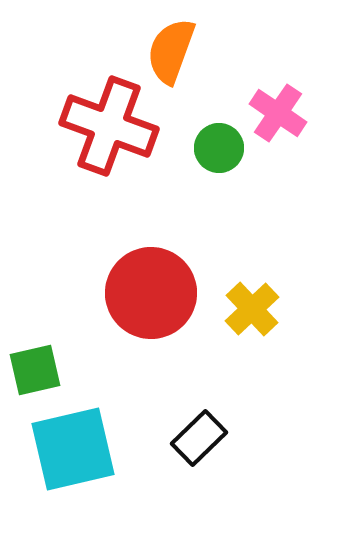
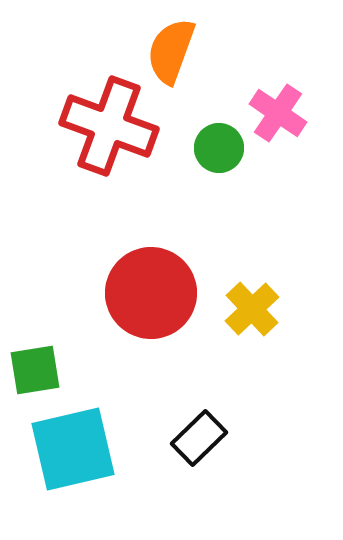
green square: rotated 4 degrees clockwise
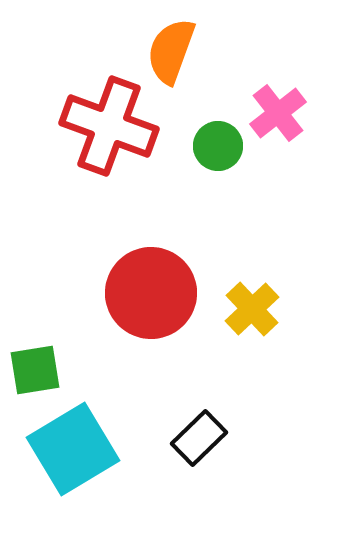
pink cross: rotated 18 degrees clockwise
green circle: moved 1 px left, 2 px up
cyan square: rotated 18 degrees counterclockwise
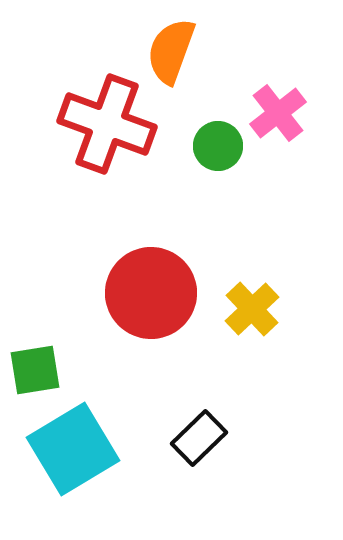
red cross: moved 2 px left, 2 px up
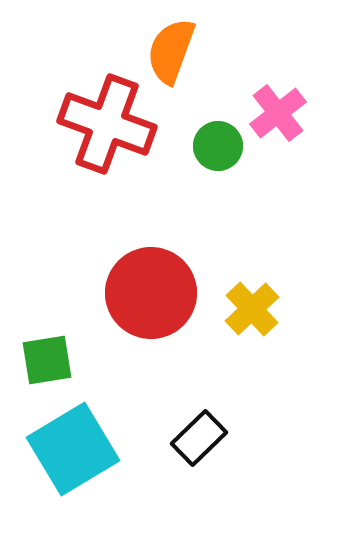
green square: moved 12 px right, 10 px up
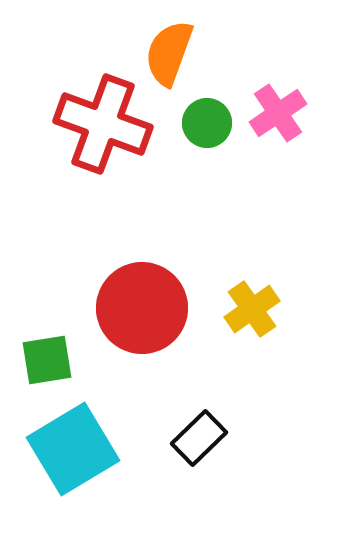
orange semicircle: moved 2 px left, 2 px down
pink cross: rotated 4 degrees clockwise
red cross: moved 4 px left
green circle: moved 11 px left, 23 px up
red circle: moved 9 px left, 15 px down
yellow cross: rotated 8 degrees clockwise
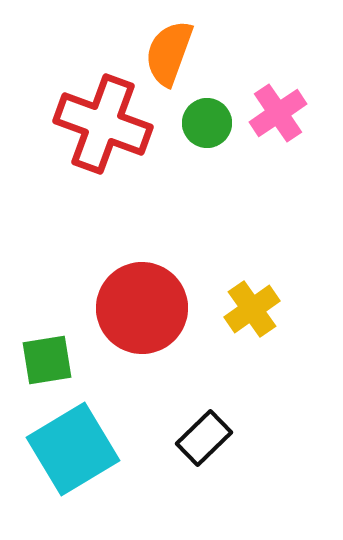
black rectangle: moved 5 px right
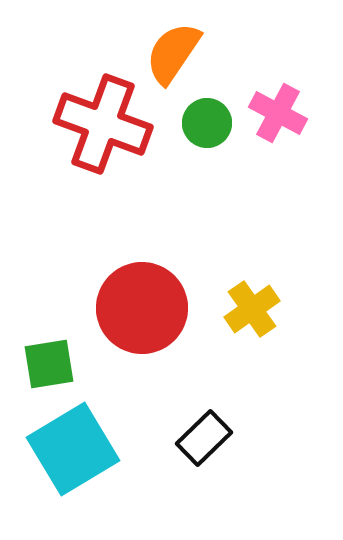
orange semicircle: moved 4 px right; rotated 14 degrees clockwise
pink cross: rotated 28 degrees counterclockwise
green square: moved 2 px right, 4 px down
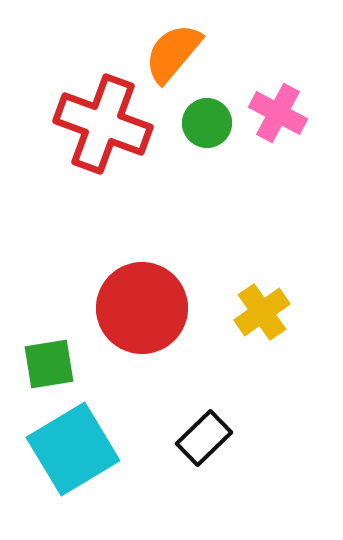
orange semicircle: rotated 6 degrees clockwise
yellow cross: moved 10 px right, 3 px down
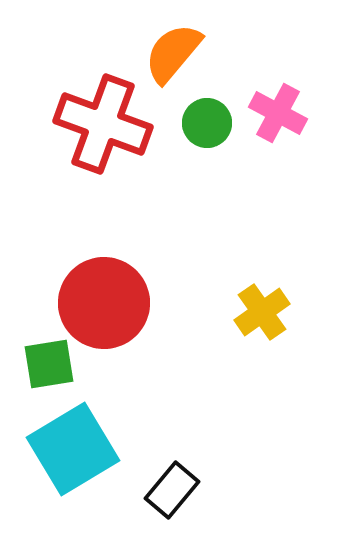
red circle: moved 38 px left, 5 px up
black rectangle: moved 32 px left, 52 px down; rotated 6 degrees counterclockwise
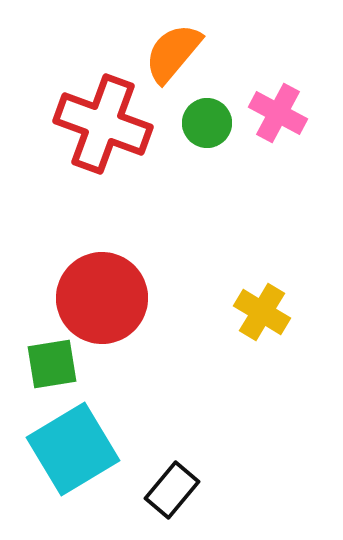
red circle: moved 2 px left, 5 px up
yellow cross: rotated 24 degrees counterclockwise
green square: moved 3 px right
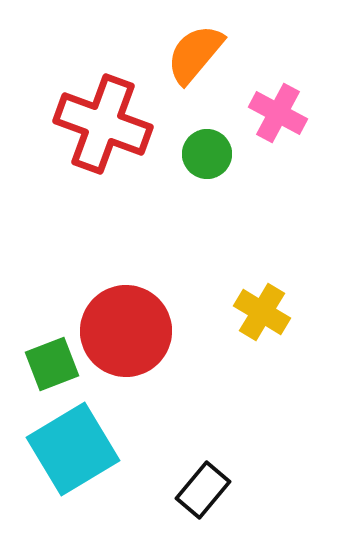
orange semicircle: moved 22 px right, 1 px down
green circle: moved 31 px down
red circle: moved 24 px right, 33 px down
green square: rotated 12 degrees counterclockwise
black rectangle: moved 31 px right
